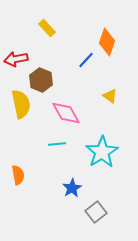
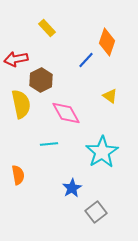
brown hexagon: rotated 10 degrees clockwise
cyan line: moved 8 px left
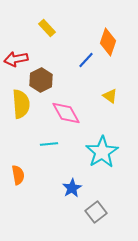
orange diamond: moved 1 px right
yellow semicircle: rotated 8 degrees clockwise
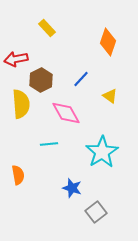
blue line: moved 5 px left, 19 px down
blue star: rotated 24 degrees counterclockwise
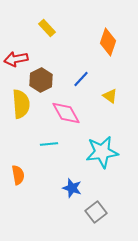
cyan star: rotated 24 degrees clockwise
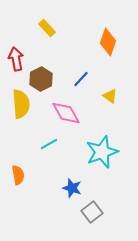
red arrow: rotated 90 degrees clockwise
brown hexagon: moved 1 px up
cyan line: rotated 24 degrees counterclockwise
cyan star: rotated 12 degrees counterclockwise
gray square: moved 4 px left
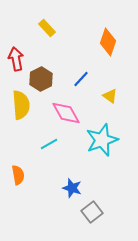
yellow semicircle: moved 1 px down
cyan star: moved 12 px up
